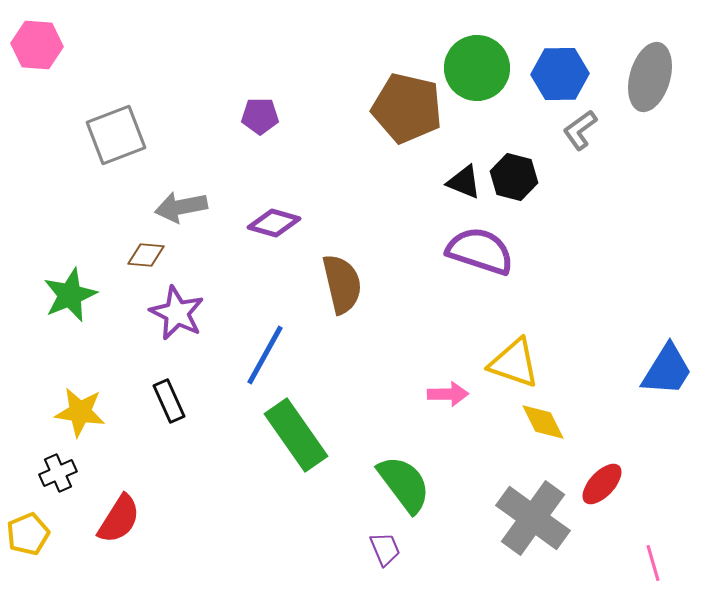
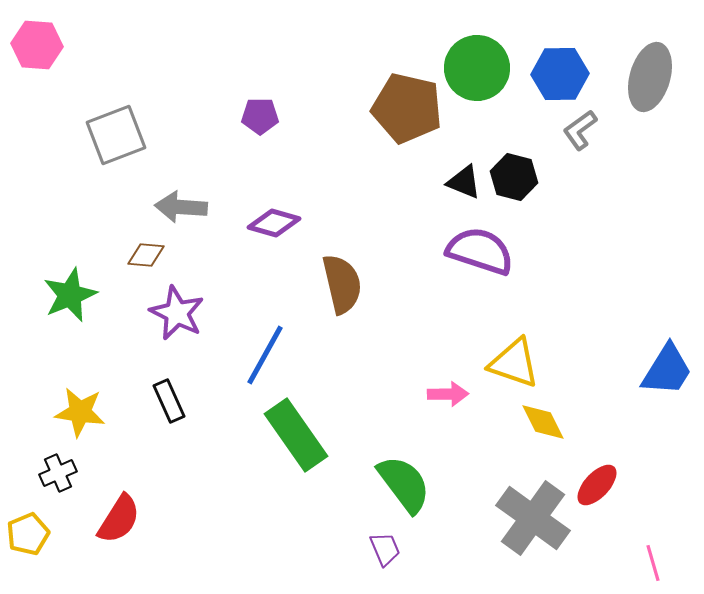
gray arrow: rotated 15 degrees clockwise
red ellipse: moved 5 px left, 1 px down
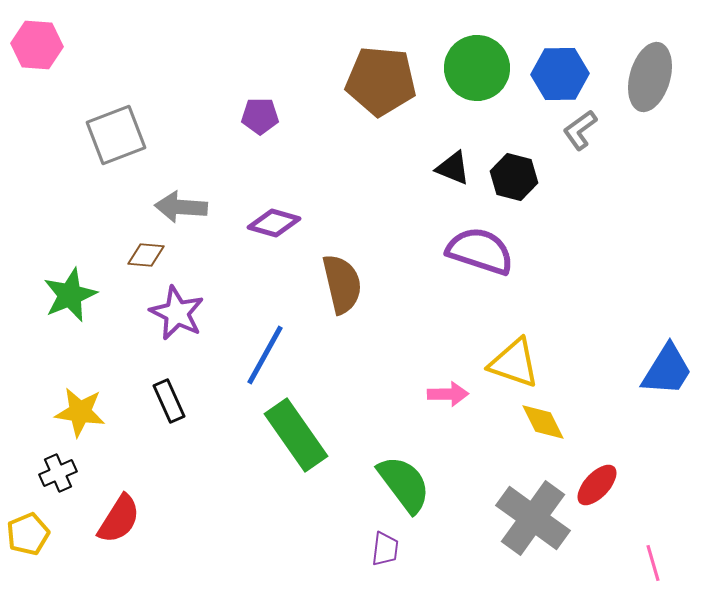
brown pentagon: moved 26 px left, 27 px up; rotated 8 degrees counterclockwise
black triangle: moved 11 px left, 14 px up
purple trapezoid: rotated 30 degrees clockwise
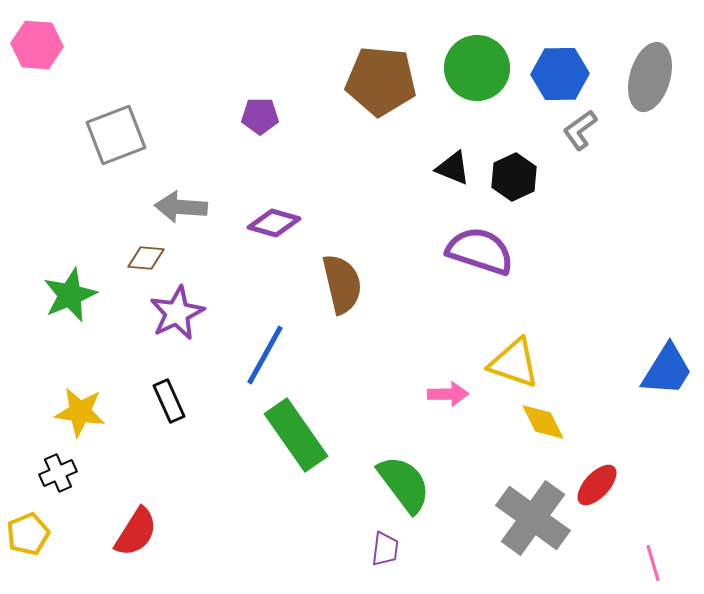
black hexagon: rotated 21 degrees clockwise
brown diamond: moved 3 px down
purple star: rotated 20 degrees clockwise
red semicircle: moved 17 px right, 13 px down
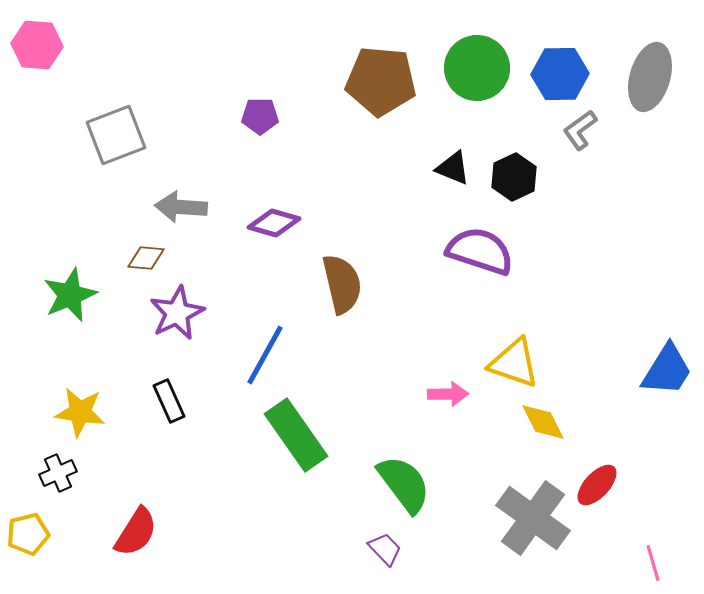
yellow pentagon: rotated 9 degrees clockwise
purple trapezoid: rotated 51 degrees counterclockwise
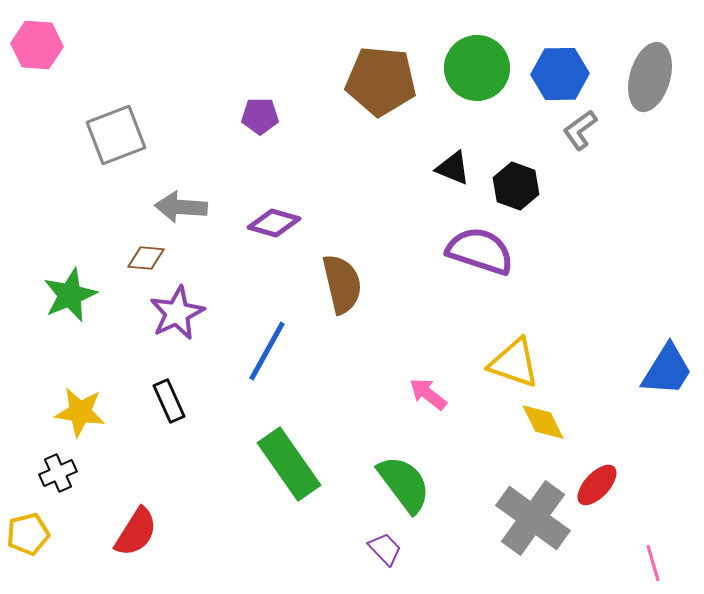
black hexagon: moved 2 px right, 9 px down; rotated 15 degrees counterclockwise
blue line: moved 2 px right, 4 px up
pink arrow: moved 20 px left; rotated 141 degrees counterclockwise
green rectangle: moved 7 px left, 29 px down
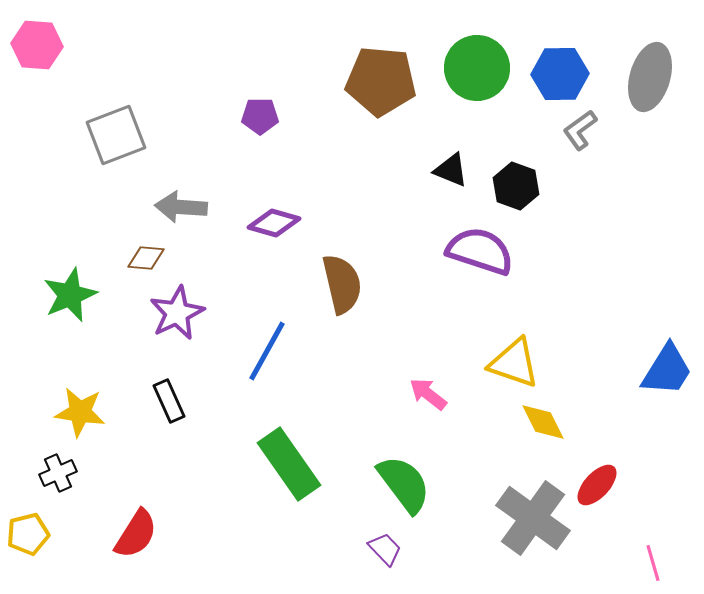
black triangle: moved 2 px left, 2 px down
red semicircle: moved 2 px down
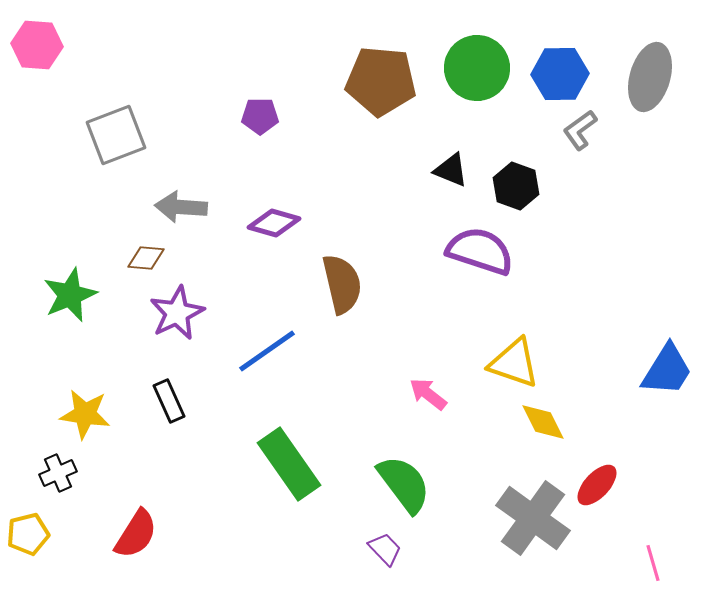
blue line: rotated 26 degrees clockwise
yellow star: moved 5 px right, 2 px down
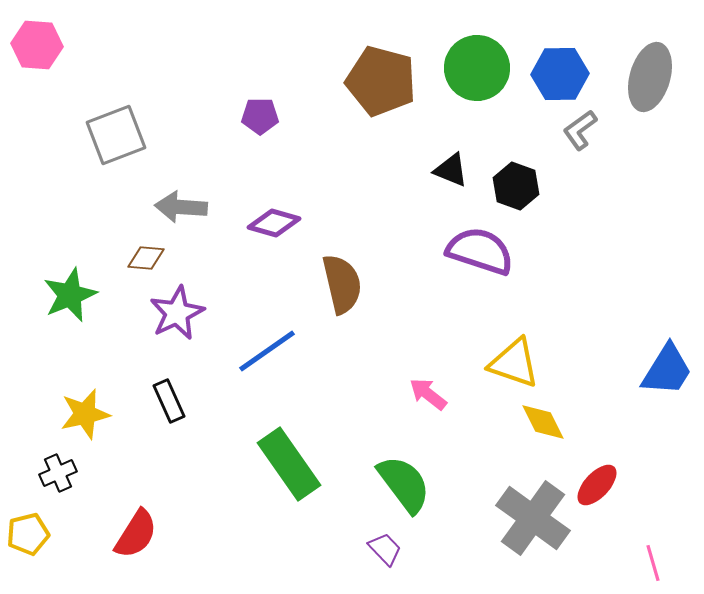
brown pentagon: rotated 10 degrees clockwise
yellow star: rotated 21 degrees counterclockwise
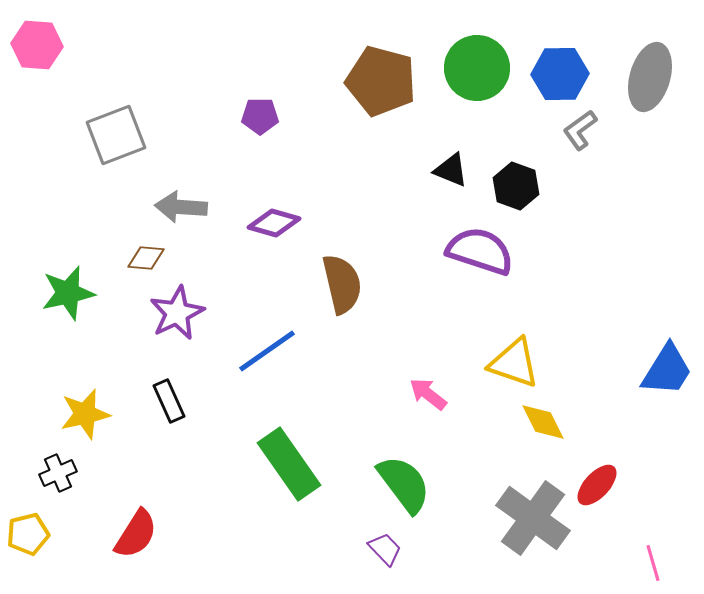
green star: moved 2 px left, 2 px up; rotated 10 degrees clockwise
